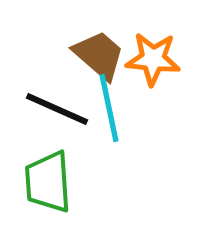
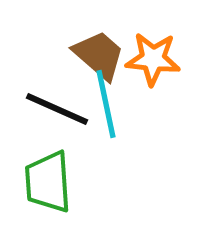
cyan line: moved 3 px left, 4 px up
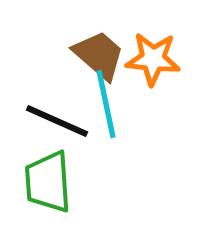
black line: moved 12 px down
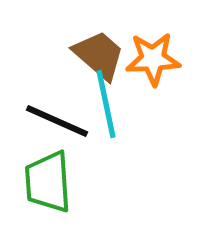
orange star: rotated 8 degrees counterclockwise
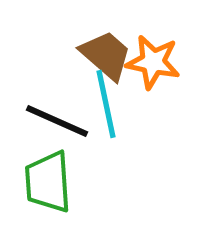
brown trapezoid: moved 7 px right
orange star: moved 3 px down; rotated 14 degrees clockwise
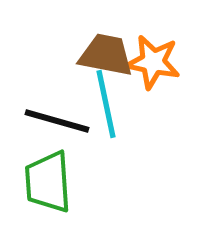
brown trapezoid: rotated 30 degrees counterclockwise
black line: rotated 8 degrees counterclockwise
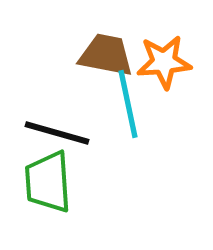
orange star: moved 11 px right; rotated 16 degrees counterclockwise
cyan line: moved 22 px right
black line: moved 12 px down
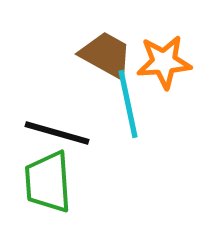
brown trapezoid: rotated 18 degrees clockwise
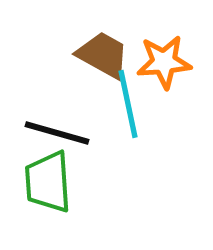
brown trapezoid: moved 3 px left
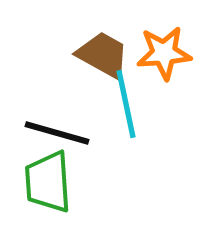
orange star: moved 9 px up
cyan line: moved 2 px left
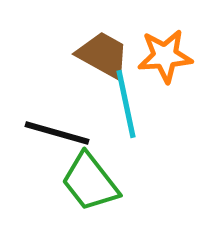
orange star: moved 1 px right, 3 px down
green trapezoid: moved 42 px right; rotated 34 degrees counterclockwise
